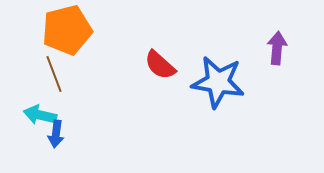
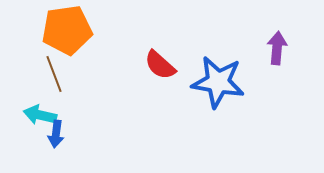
orange pentagon: rotated 6 degrees clockwise
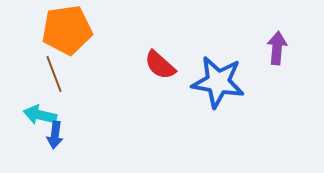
blue arrow: moved 1 px left, 1 px down
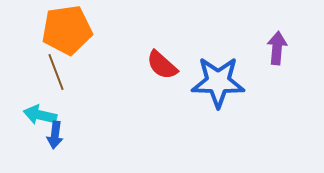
red semicircle: moved 2 px right
brown line: moved 2 px right, 2 px up
blue star: rotated 8 degrees counterclockwise
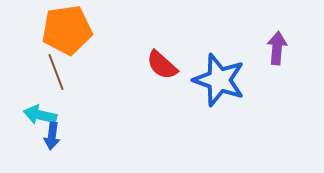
blue star: moved 1 px right, 2 px up; rotated 18 degrees clockwise
blue arrow: moved 3 px left, 1 px down
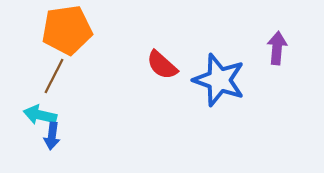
brown line: moved 2 px left, 4 px down; rotated 48 degrees clockwise
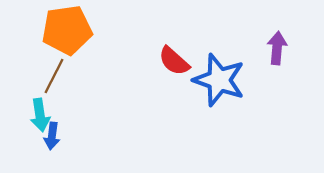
red semicircle: moved 12 px right, 4 px up
cyan arrow: rotated 112 degrees counterclockwise
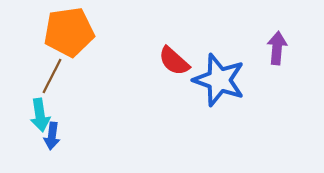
orange pentagon: moved 2 px right, 2 px down
brown line: moved 2 px left
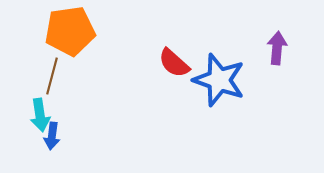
orange pentagon: moved 1 px right, 1 px up
red semicircle: moved 2 px down
brown line: rotated 12 degrees counterclockwise
